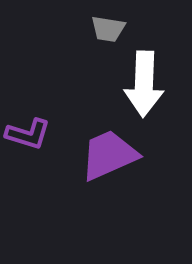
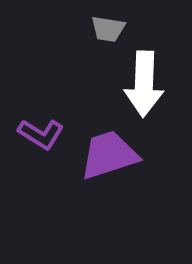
purple L-shape: moved 13 px right; rotated 15 degrees clockwise
purple trapezoid: rotated 6 degrees clockwise
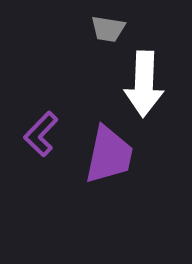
purple L-shape: rotated 102 degrees clockwise
purple trapezoid: rotated 120 degrees clockwise
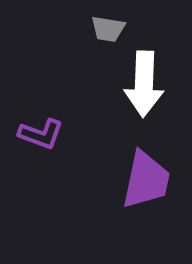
purple L-shape: rotated 114 degrees counterclockwise
purple trapezoid: moved 37 px right, 25 px down
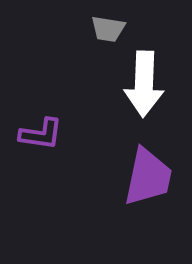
purple L-shape: rotated 12 degrees counterclockwise
purple trapezoid: moved 2 px right, 3 px up
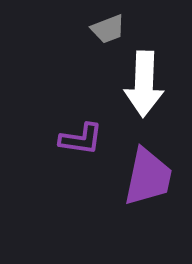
gray trapezoid: rotated 30 degrees counterclockwise
purple L-shape: moved 40 px right, 5 px down
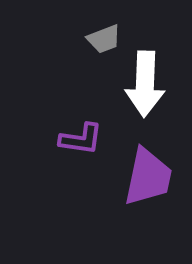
gray trapezoid: moved 4 px left, 10 px down
white arrow: moved 1 px right
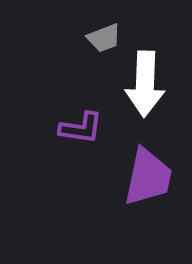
gray trapezoid: moved 1 px up
purple L-shape: moved 11 px up
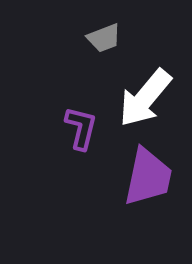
white arrow: moved 14 px down; rotated 38 degrees clockwise
purple L-shape: rotated 84 degrees counterclockwise
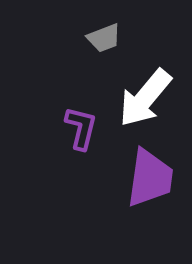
purple trapezoid: moved 2 px right, 1 px down; rotated 4 degrees counterclockwise
